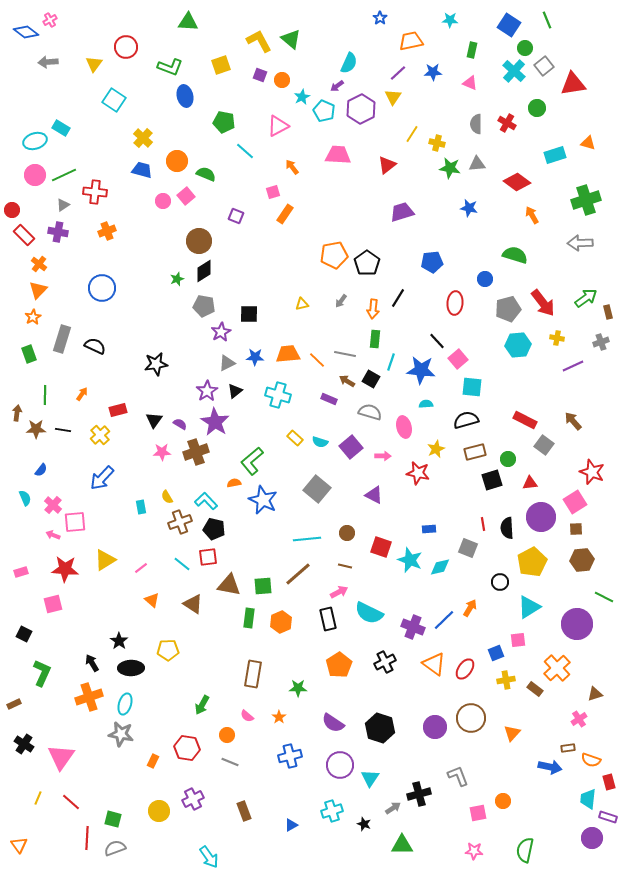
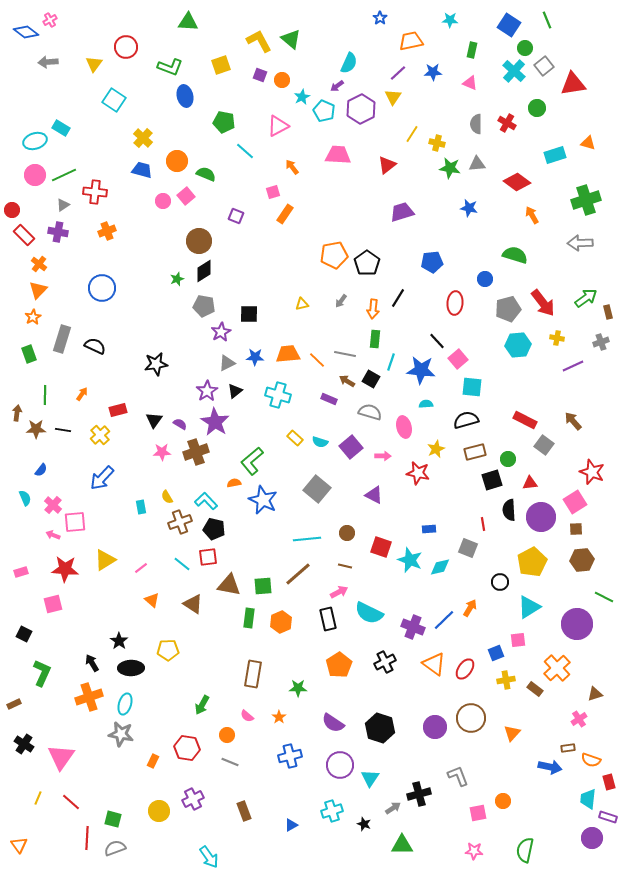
black semicircle at (507, 528): moved 2 px right, 18 px up
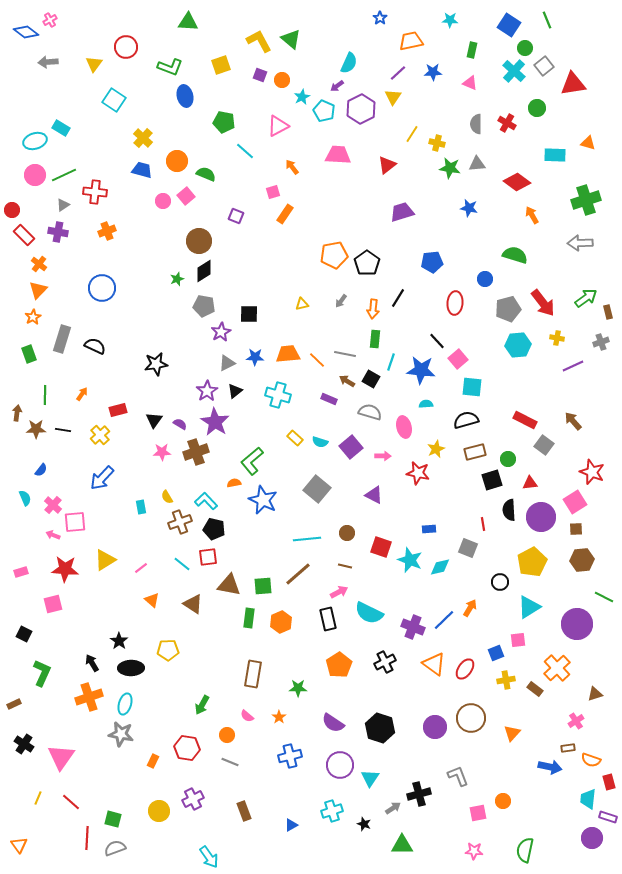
cyan rectangle at (555, 155): rotated 20 degrees clockwise
pink cross at (579, 719): moved 3 px left, 2 px down
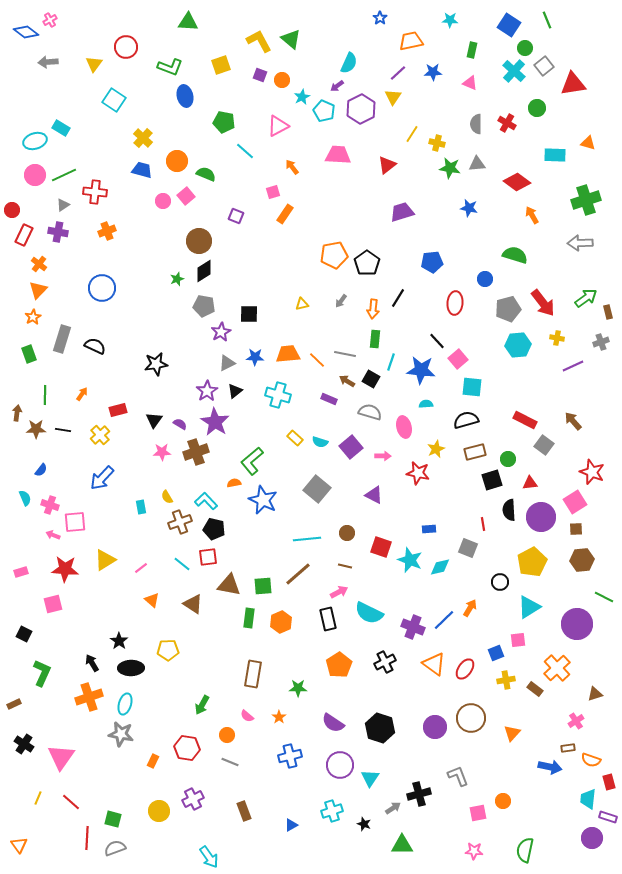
red rectangle at (24, 235): rotated 70 degrees clockwise
pink cross at (53, 505): moved 3 px left; rotated 24 degrees counterclockwise
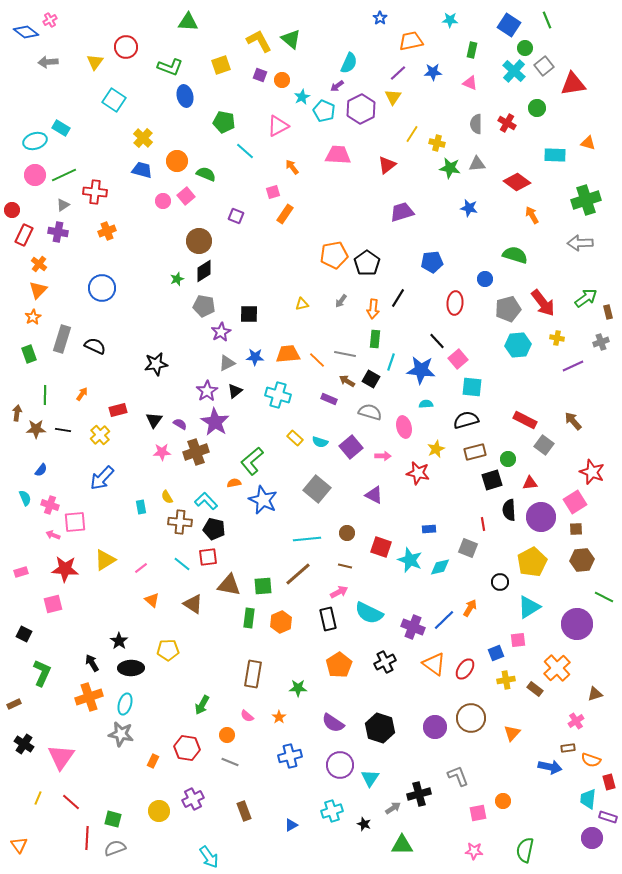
yellow triangle at (94, 64): moved 1 px right, 2 px up
brown cross at (180, 522): rotated 25 degrees clockwise
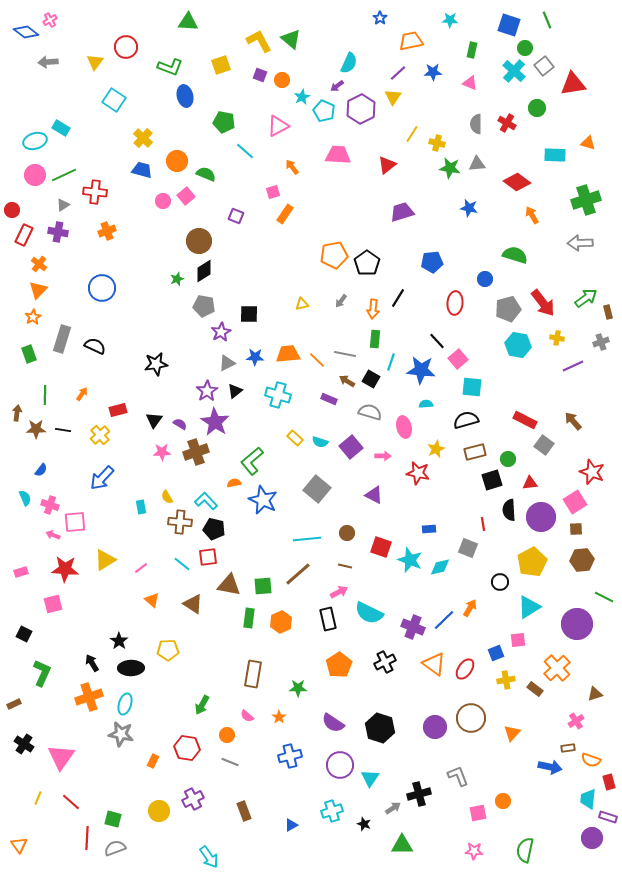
blue square at (509, 25): rotated 15 degrees counterclockwise
cyan hexagon at (518, 345): rotated 15 degrees clockwise
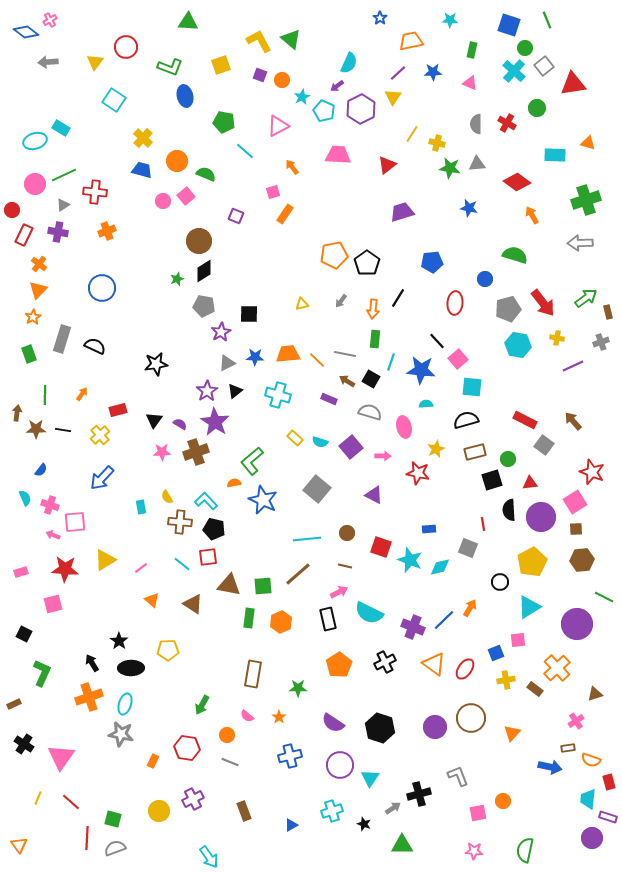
pink circle at (35, 175): moved 9 px down
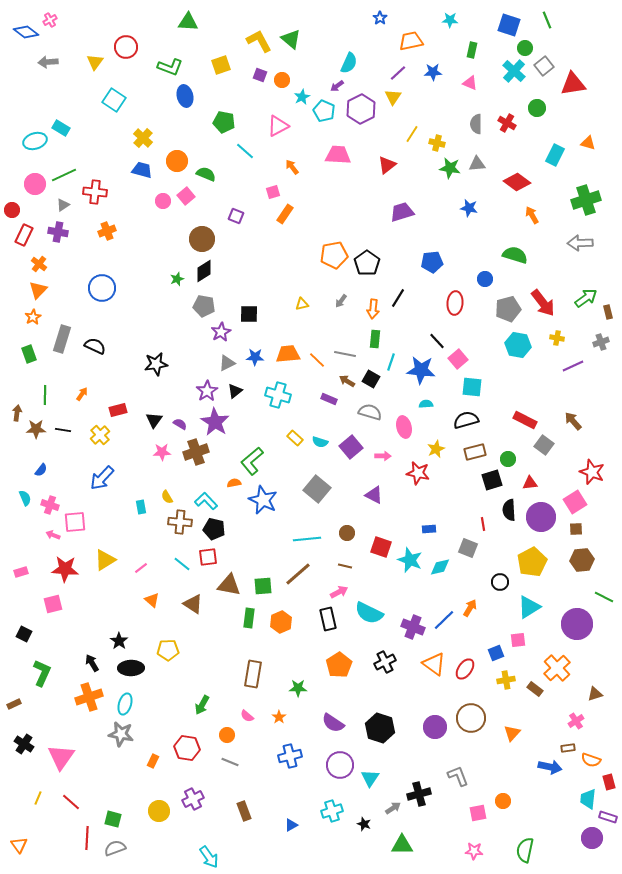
cyan rectangle at (555, 155): rotated 65 degrees counterclockwise
brown circle at (199, 241): moved 3 px right, 2 px up
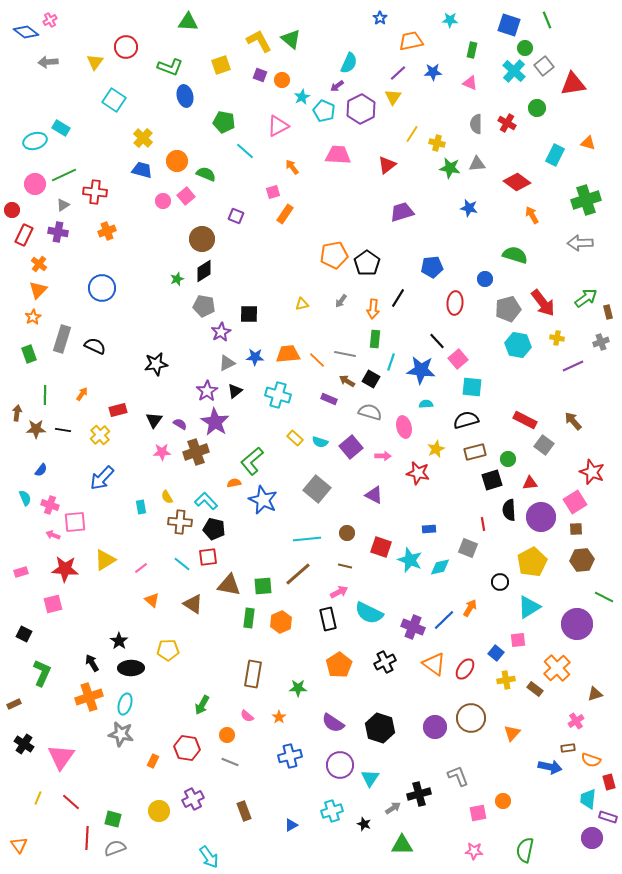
blue pentagon at (432, 262): moved 5 px down
blue square at (496, 653): rotated 28 degrees counterclockwise
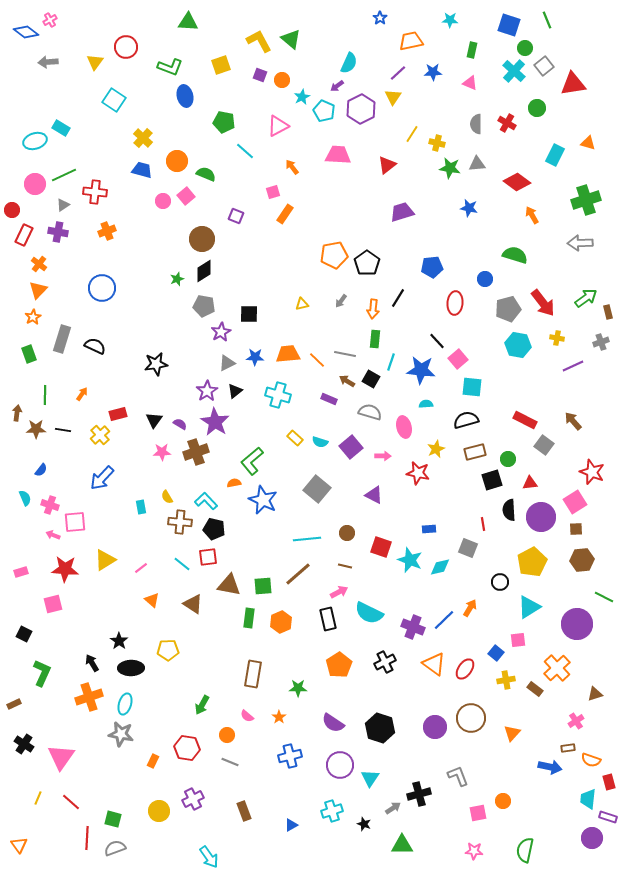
red rectangle at (118, 410): moved 4 px down
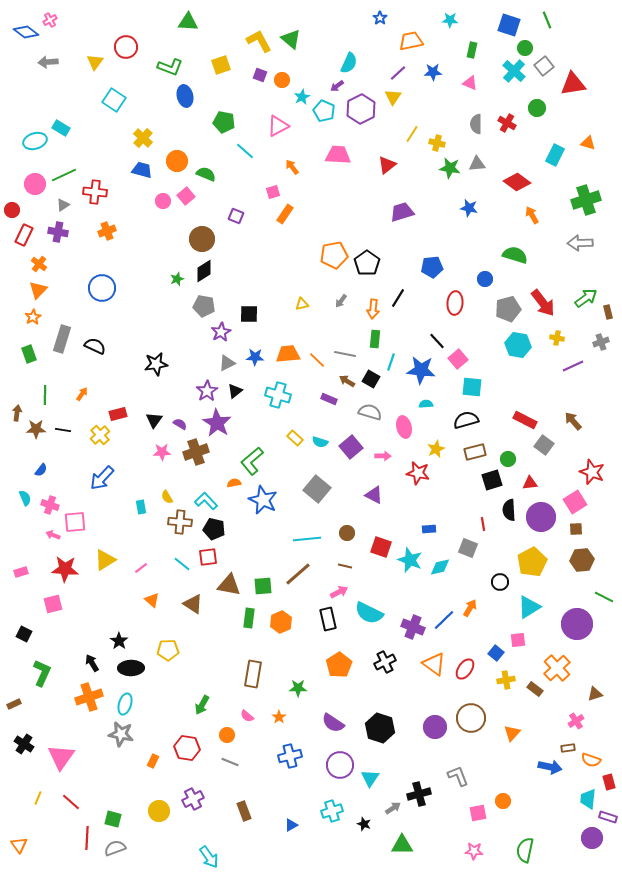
purple star at (215, 422): moved 2 px right, 1 px down
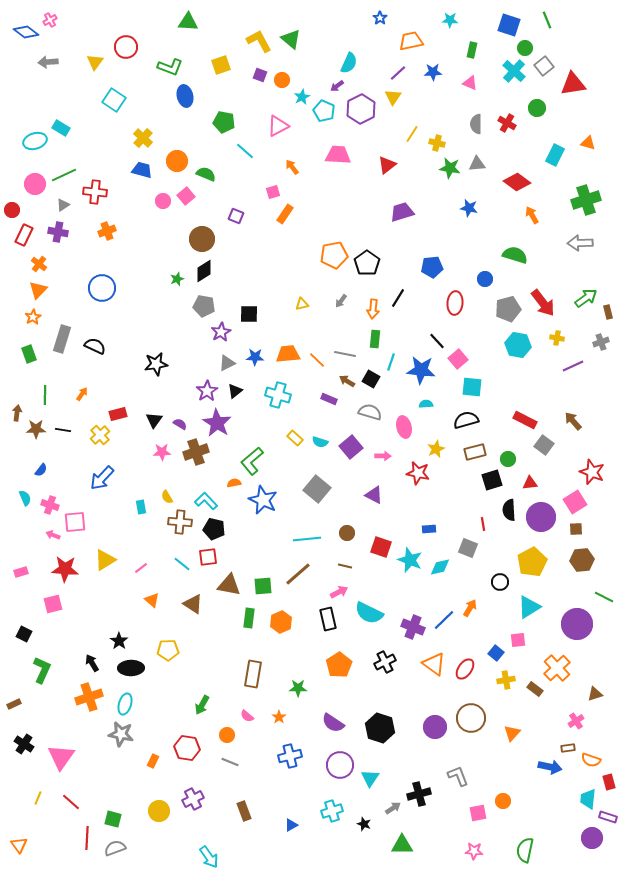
green L-shape at (42, 673): moved 3 px up
